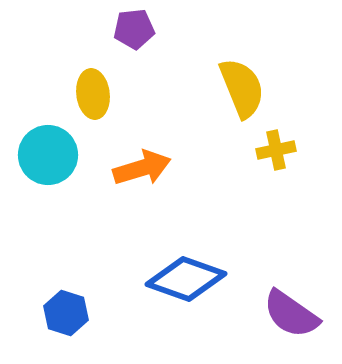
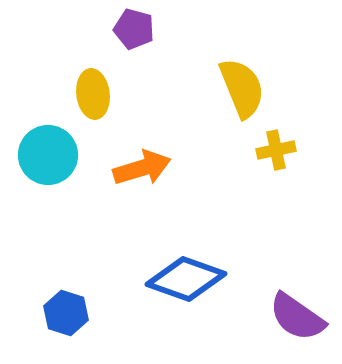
purple pentagon: rotated 21 degrees clockwise
purple semicircle: moved 6 px right, 3 px down
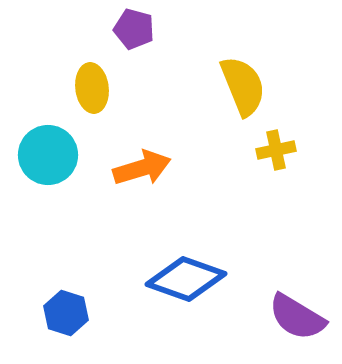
yellow semicircle: moved 1 px right, 2 px up
yellow ellipse: moved 1 px left, 6 px up
purple semicircle: rotated 4 degrees counterclockwise
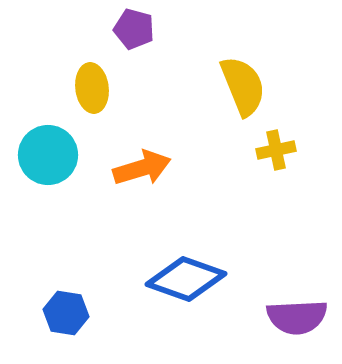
blue hexagon: rotated 9 degrees counterclockwise
purple semicircle: rotated 34 degrees counterclockwise
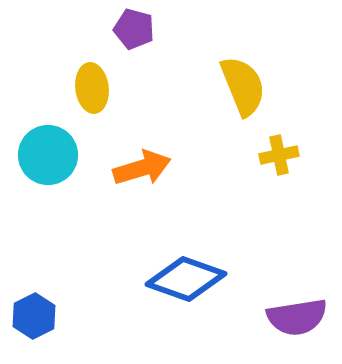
yellow cross: moved 3 px right, 5 px down
blue hexagon: moved 32 px left, 3 px down; rotated 24 degrees clockwise
purple semicircle: rotated 6 degrees counterclockwise
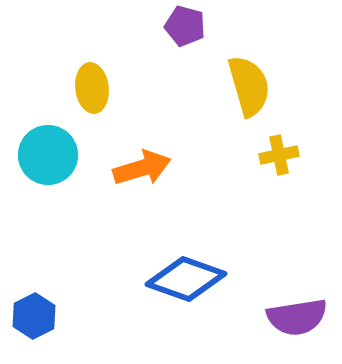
purple pentagon: moved 51 px right, 3 px up
yellow semicircle: moved 6 px right; rotated 6 degrees clockwise
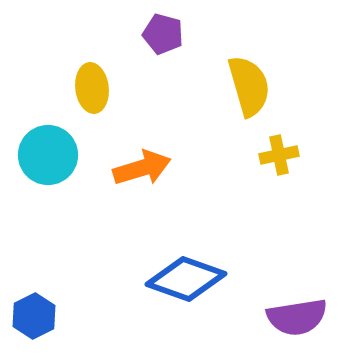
purple pentagon: moved 22 px left, 8 px down
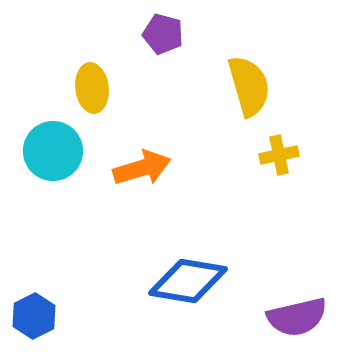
cyan circle: moved 5 px right, 4 px up
blue diamond: moved 2 px right, 2 px down; rotated 10 degrees counterclockwise
purple semicircle: rotated 4 degrees counterclockwise
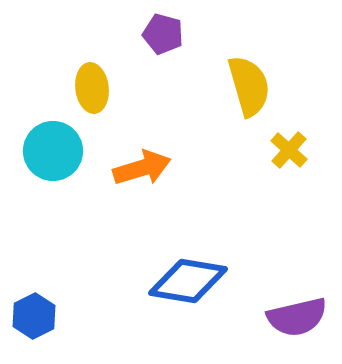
yellow cross: moved 10 px right, 5 px up; rotated 36 degrees counterclockwise
